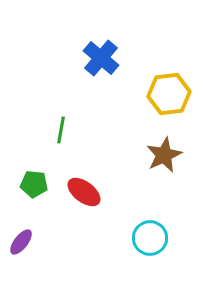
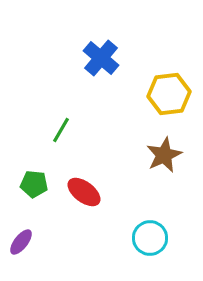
green line: rotated 20 degrees clockwise
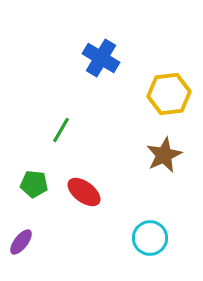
blue cross: rotated 9 degrees counterclockwise
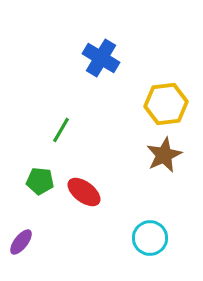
yellow hexagon: moved 3 px left, 10 px down
green pentagon: moved 6 px right, 3 px up
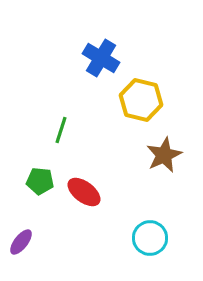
yellow hexagon: moved 25 px left, 4 px up; rotated 21 degrees clockwise
green line: rotated 12 degrees counterclockwise
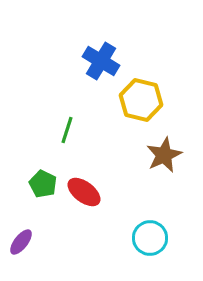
blue cross: moved 3 px down
green line: moved 6 px right
green pentagon: moved 3 px right, 3 px down; rotated 20 degrees clockwise
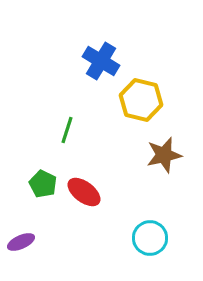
brown star: rotated 12 degrees clockwise
purple ellipse: rotated 28 degrees clockwise
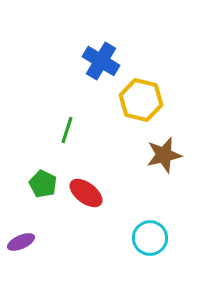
red ellipse: moved 2 px right, 1 px down
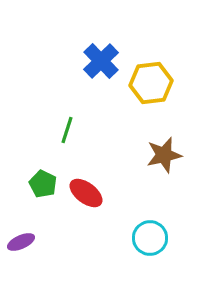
blue cross: rotated 15 degrees clockwise
yellow hexagon: moved 10 px right, 17 px up; rotated 21 degrees counterclockwise
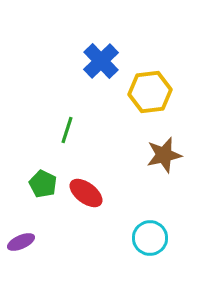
yellow hexagon: moved 1 px left, 9 px down
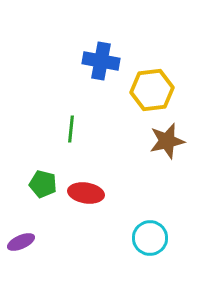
blue cross: rotated 36 degrees counterclockwise
yellow hexagon: moved 2 px right, 2 px up
green line: moved 4 px right, 1 px up; rotated 12 degrees counterclockwise
brown star: moved 3 px right, 14 px up
green pentagon: rotated 12 degrees counterclockwise
red ellipse: rotated 28 degrees counterclockwise
